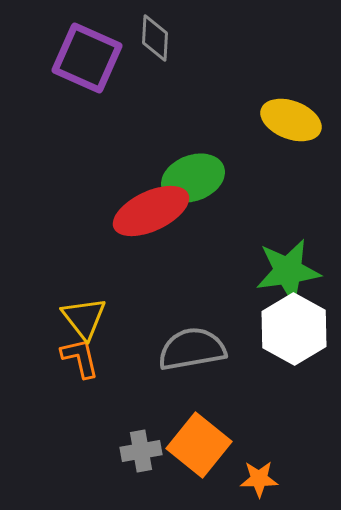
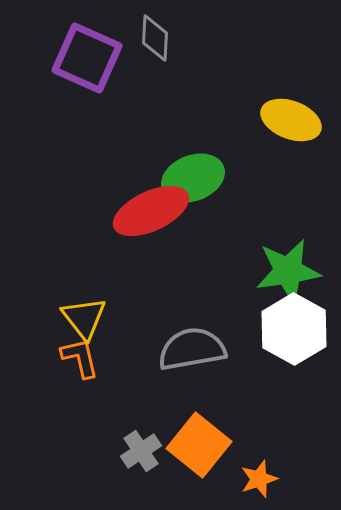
gray cross: rotated 24 degrees counterclockwise
orange star: rotated 18 degrees counterclockwise
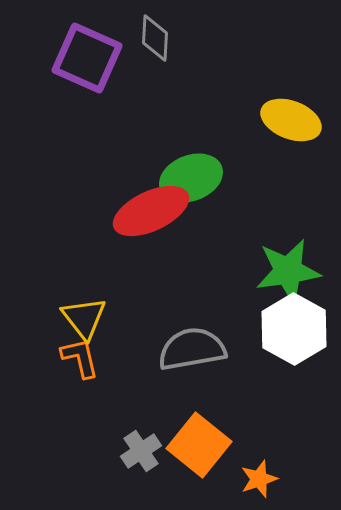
green ellipse: moved 2 px left
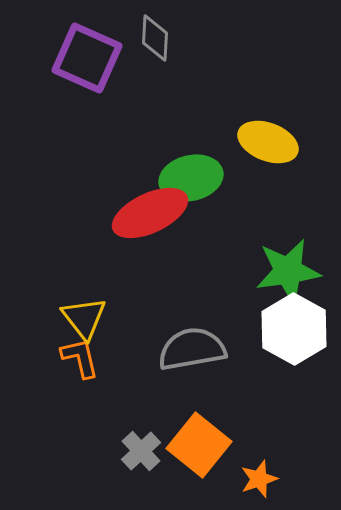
yellow ellipse: moved 23 px left, 22 px down
green ellipse: rotated 8 degrees clockwise
red ellipse: moved 1 px left, 2 px down
gray cross: rotated 9 degrees counterclockwise
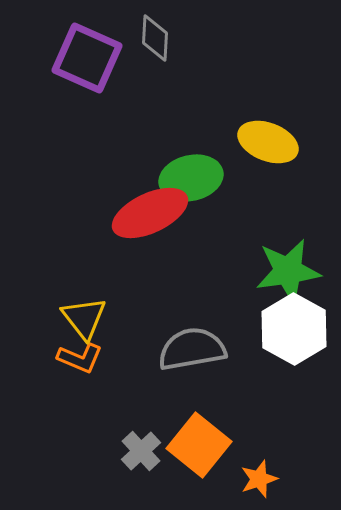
orange L-shape: rotated 126 degrees clockwise
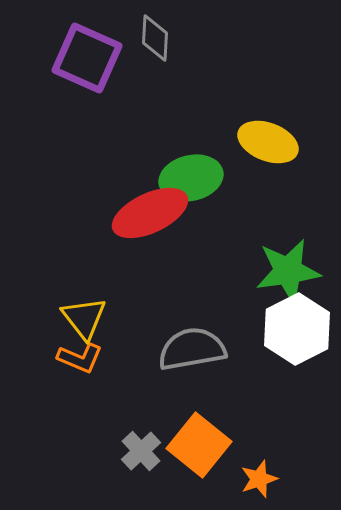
white hexagon: moved 3 px right; rotated 4 degrees clockwise
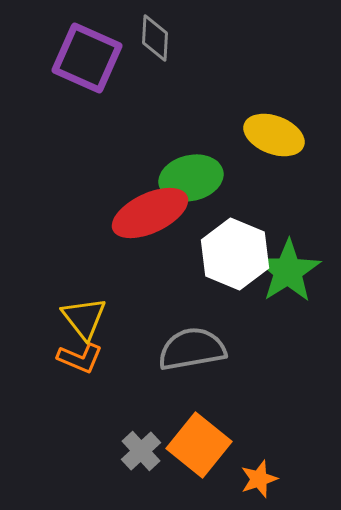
yellow ellipse: moved 6 px right, 7 px up
green star: rotated 24 degrees counterclockwise
white hexagon: moved 62 px left, 75 px up; rotated 10 degrees counterclockwise
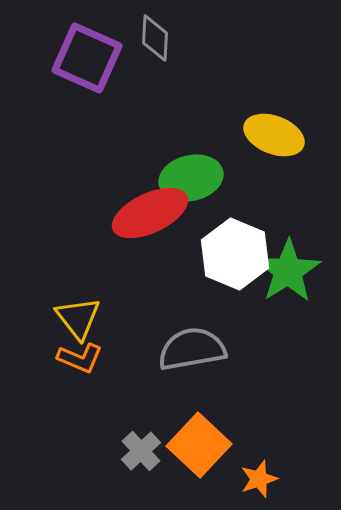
yellow triangle: moved 6 px left
orange square: rotated 4 degrees clockwise
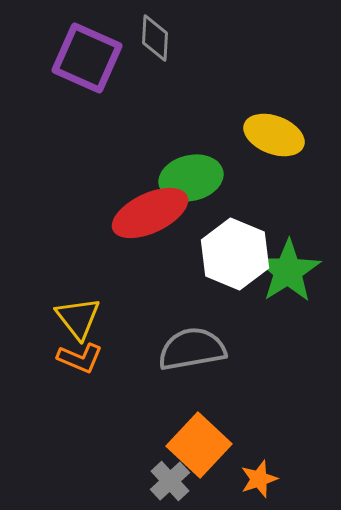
gray cross: moved 29 px right, 30 px down
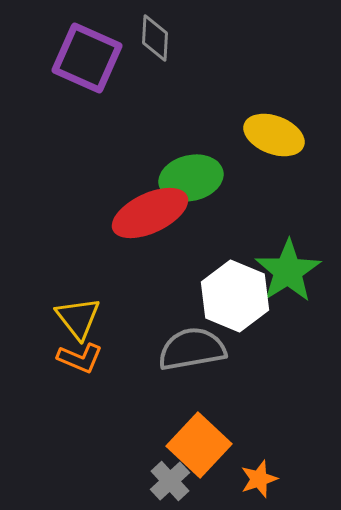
white hexagon: moved 42 px down
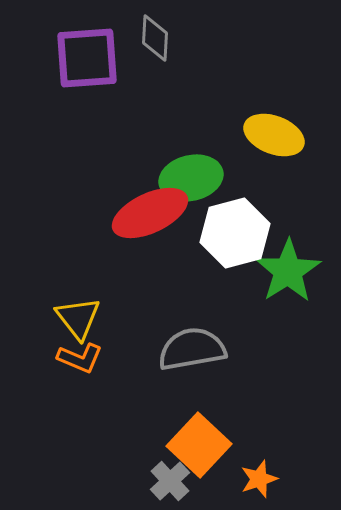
purple square: rotated 28 degrees counterclockwise
white hexagon: moved 63 px up; rotated 22 degrees clockwise
